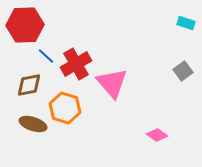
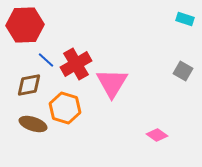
cyan rectangle: moved 1 px left, 4 px up
blue line: moved 4 px down
gray square: rotated 24 degrees counterclockwise
pink triangle: rotated 12 degrees clockwise
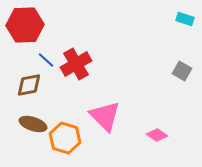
gray square: moved 1 px left
pink triangle: moved 7 px left, 33 px down; rotated 16 degrees counterclockwise
orange hexagon: moved 30 px down
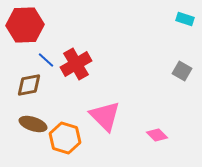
pink diamond: rotated 10 degrees clockwise
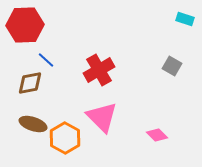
red cross: moved 23 px right, 6 px down
gray square: moved 10 px left, 5 px up
brown diamond: moved 1 px right, 2 px up
pink triangle: moved 3 px left, 1 px down
orange hexagon: rotated 12 degrees clockwise
